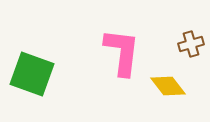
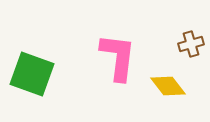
pink L-shape: moved 4 px left, 5 px down
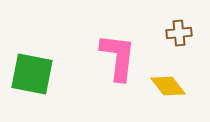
brown cross: moved 12 px left, 11 px up; rotated 10 degrees clockwise
green square: rotated 9 degrees counterclockwise
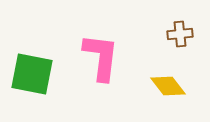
brown cross: moved 1 px right, 1 px down
pink L-shape: moved 17 px left
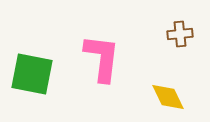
pink L-shape: moved 1 px right, 1 px down
yellow diamond: moved 11 px down; rotated 12 degrees clockwise
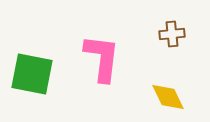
brown cross: moved 8 px left
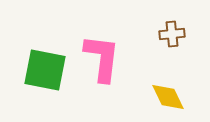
green square: moved 13 px right, 4 px up
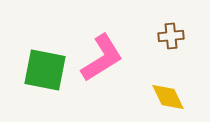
brown cross: moved 1 px left, 2 px down
pink L-shape: rotated 51 degrees clockwise
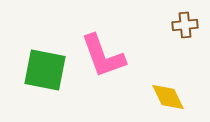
brown cross: moved 14 px right, 11 px up
pink L-shape: moved 1 px right, 2 px up; rotated 102 degrees clockwise
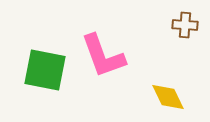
brown cross: rotated 10 degrees clockwise
